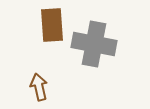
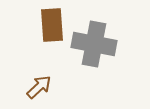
brown arrow: rotated 60 degrees clockwise
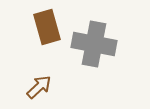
brown rectangle: moved 5 px left, 2 px down; rotated 12 degrees counterclockwise
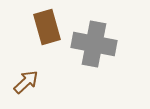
brown arrow: moved 13 px left, 5 px up
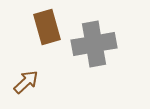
gray cross: rotated 21 degrees counterclockwise
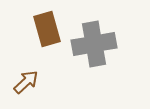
brown rectangle: moved 2 px down
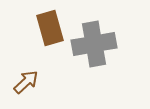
brown rectangle: moved 3 px right, 1 px up
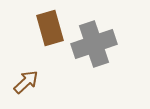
gray cross: rotated 9 degrees counterclockwise
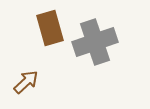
gray cross: moved 1 px right, 2 px up
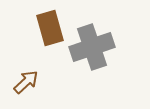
gray cross: moved 3 px left, 5 px down
